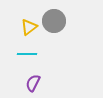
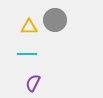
gray circle: moved 1 px right, 1 px up
yellow triangle: rotated 36 degrees clockwise
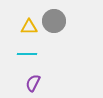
gray circle: moved 1 px left, 1 px down
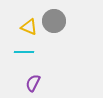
yellow triangle: rotated 24 degrees clockwise
cyan line: moved 3 px left, 2 px up
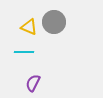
gray circle: moved 1 px down
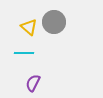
yellow triangle: rotated 18 degrees clockwise
cyan line: moved 1 px down
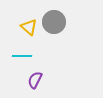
cyan line: moved 2 px left, 3 px down
purple semicircle: moved 2 px right, 3 px up
